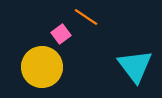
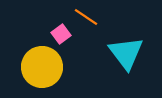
cyan triangle: moved 9 px left, 13 px up
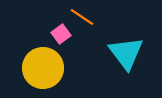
orange line: moved 4 px left
yellow circle: moved 1 px right, 1 px down
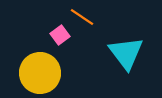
pink square: moved 1 px left, 1 px down
yellow circle: moved 3 px left, 5 px down
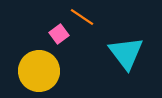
pink square: moved 1 px left, 1 px up
yellow circle: moved 1 px left, 2 px up
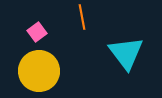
orange line: rotated 45 degrees clockwise
pink square: moved 22 px left, 2 px up
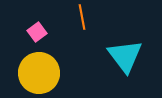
cyan triangle: moved 1 px left, 3 px down
yellow circle: moved 2 px down
